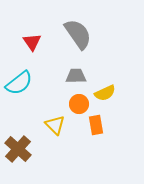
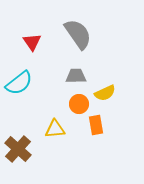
yellow triangle: moved 4 px down; rotated 50 degrees counterclockwise
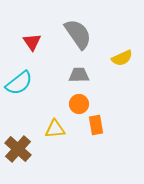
gray trapezoid: moved 3 px right, 1 px up
yellow semicircle: moved 17 px right, 35 px up
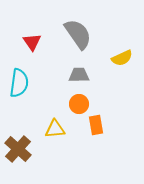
cyan semicircle: rotated 44 degrees counterclockwise
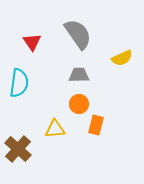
orange rectangle: rotated 24 degrees clockwise
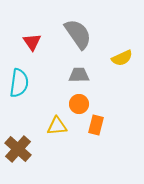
yellow triangle: moved 2 px right, 3 px up
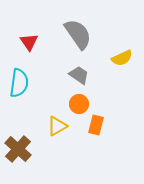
red triangle: moved 3 px left
gray trapezoid: rotated 35 degrees clockwise
yellow triangle: rotated 25 degrees counterclockwise
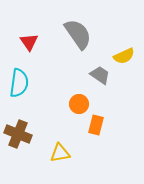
yellow semicircle: moved 2 px right, 2 px up
gray trapezoid: moved 21 px right
yellow triangle: moved 3 px right, 27 px down; rotated 20 degrees clockwise
brown cross: moved 15 px up; rotated 20 degrees counterclockwise
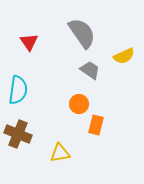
gray semicircle: moved 4 px right, 1 px up
gray trapezoid: moved 10 px left, 5 px up
cyan semicircle: moved 1 px left, 7 px down
